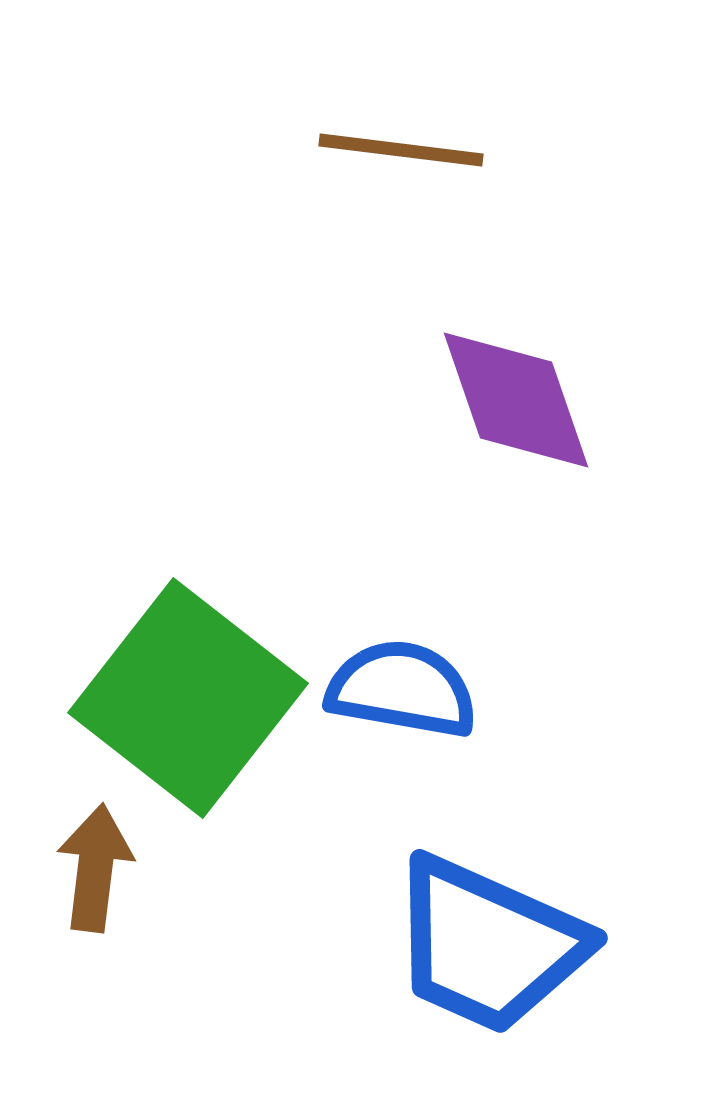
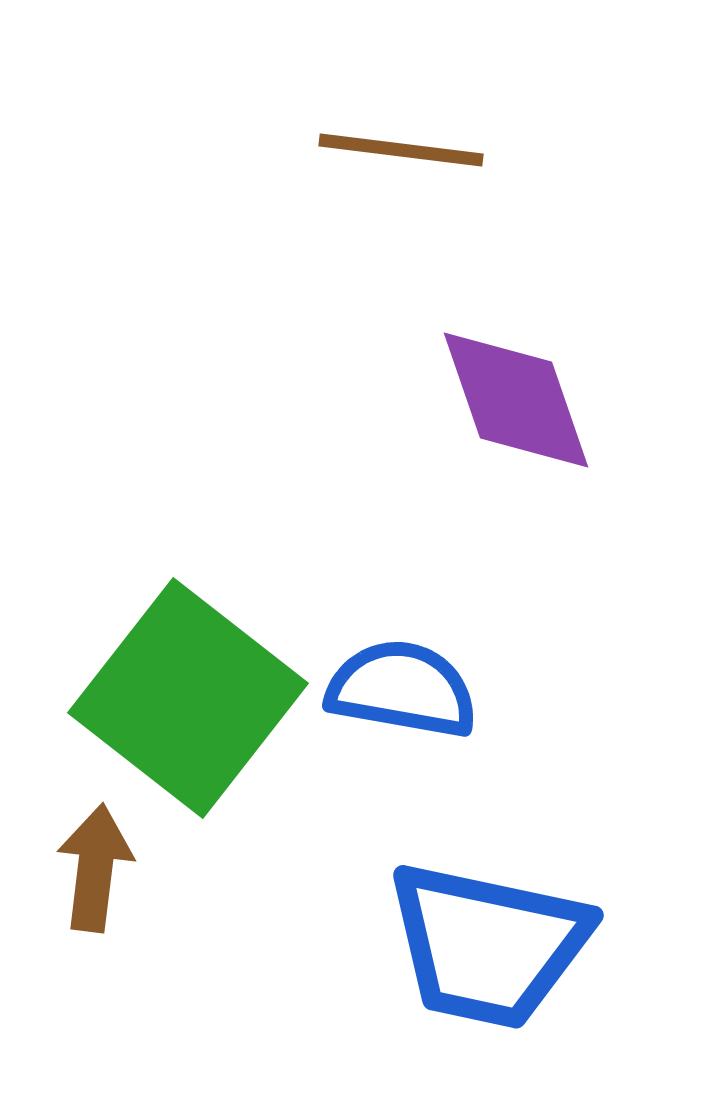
blue trapezoid: rotated 12 degrees counterclockwise
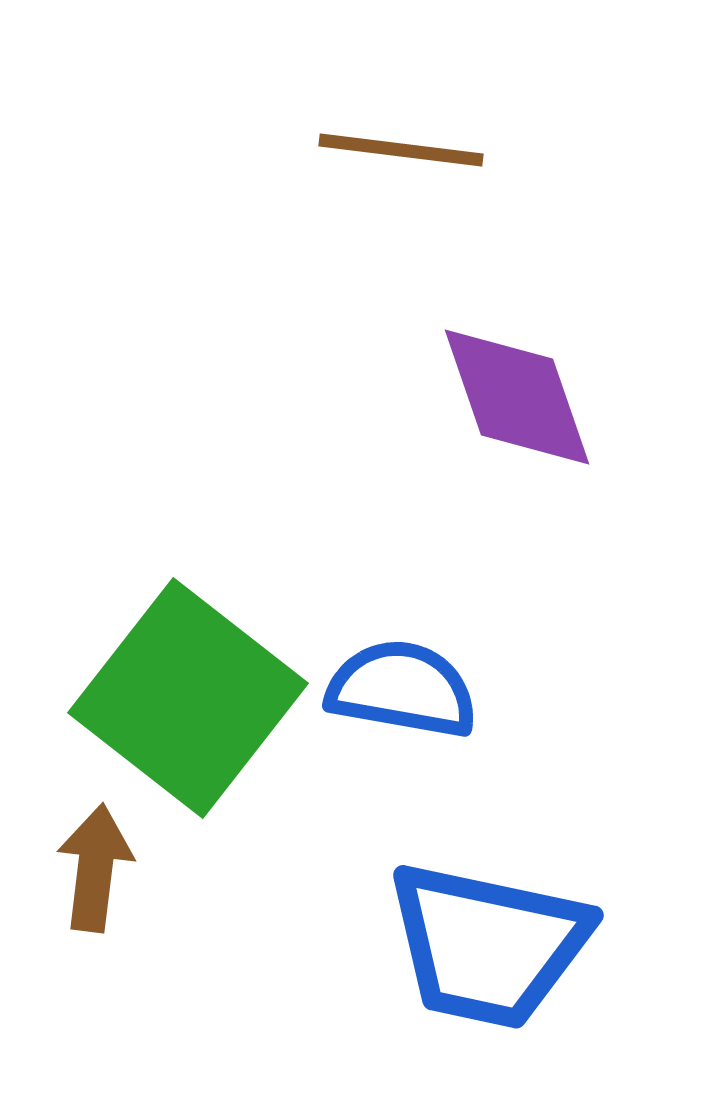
purple diamond: moved 1 px right, 3 px up
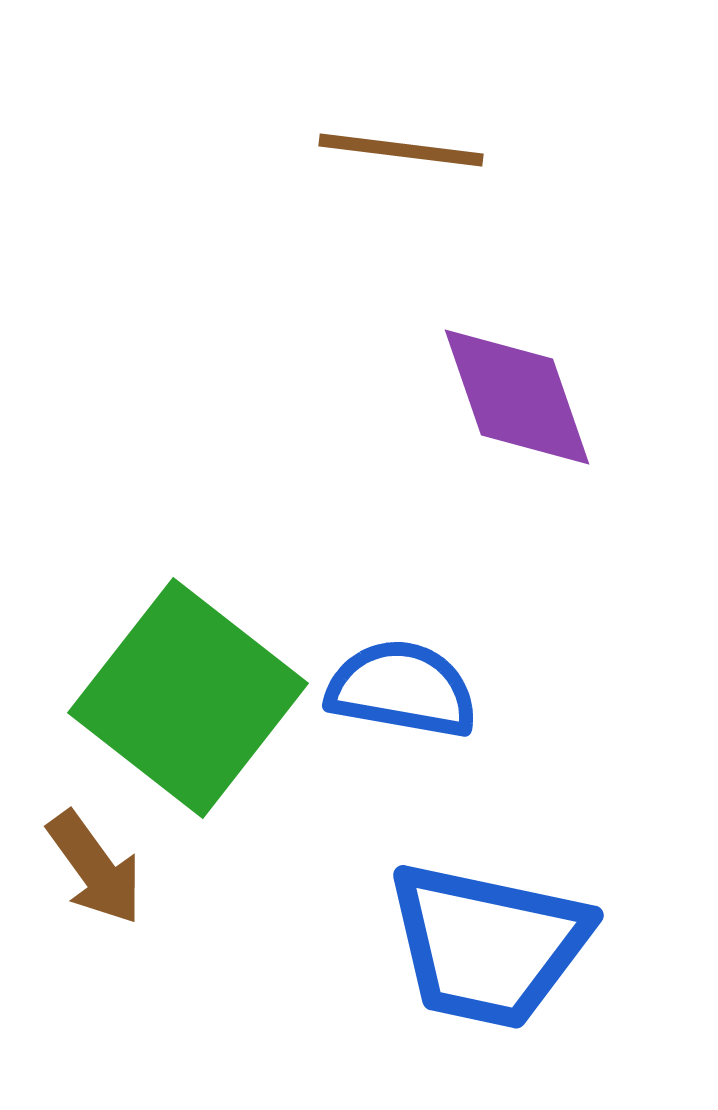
brown arrow: rotated 137 degrees clockwise
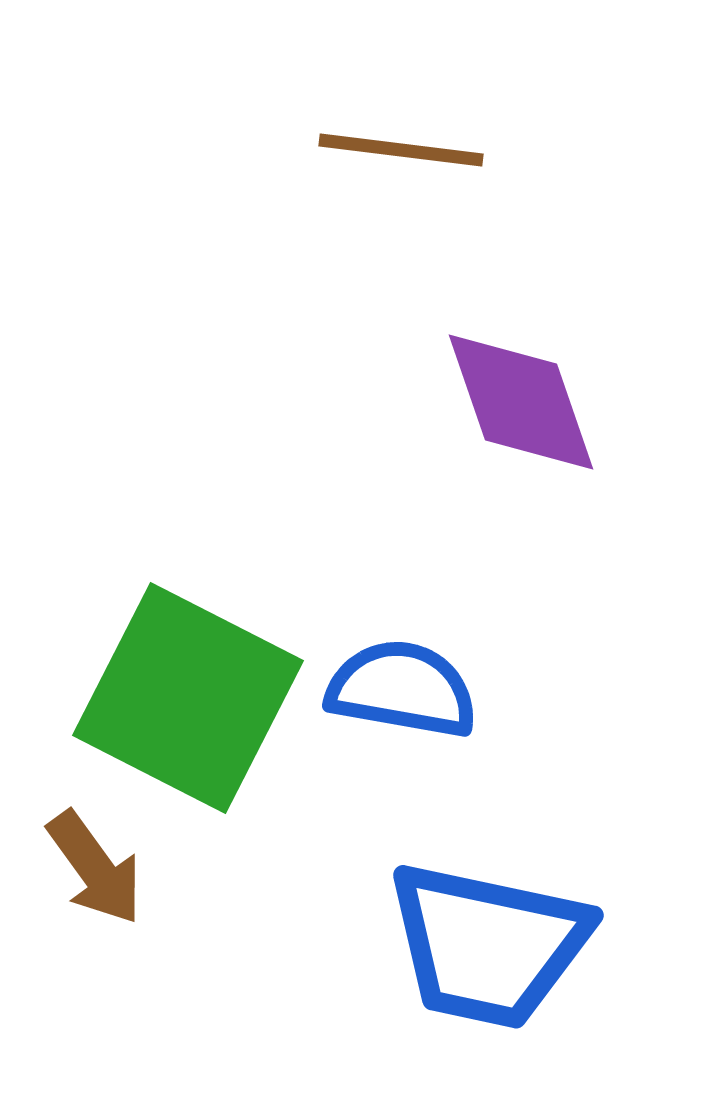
purple diamond: moved 4 px right, 5 px down
green square: rotated 11 degrees counterclockwise
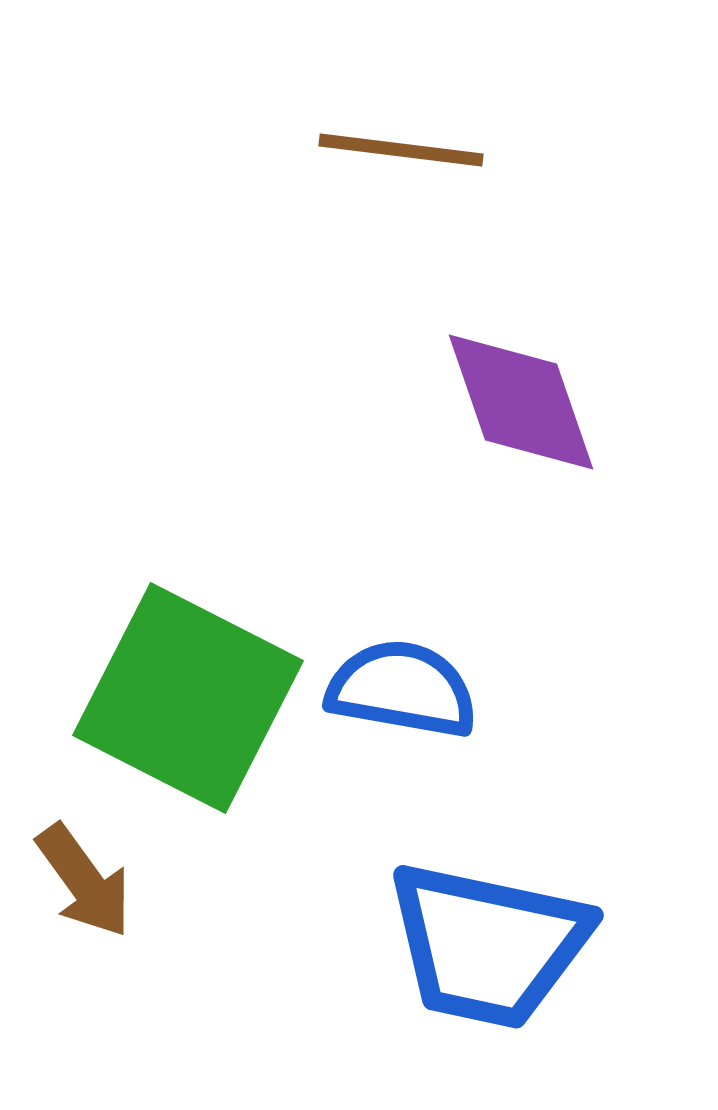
brown arrow: moved 11 px left, 13 px down
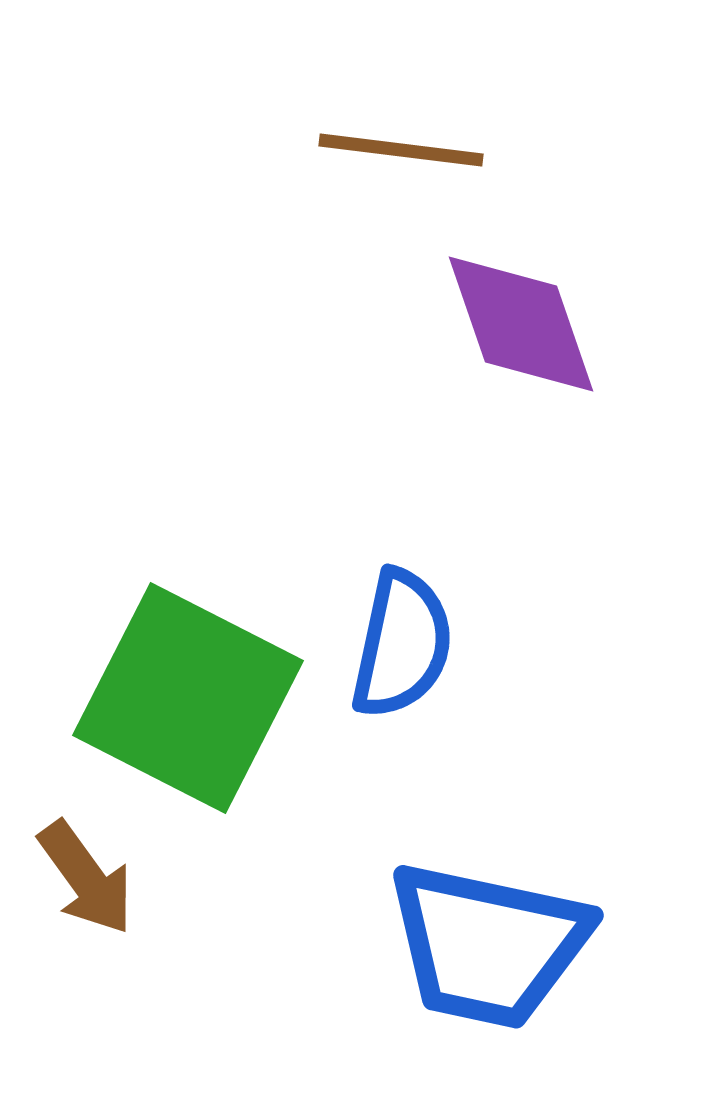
purple diamond: moved 78 px up
blue semicircle: moved 45 px up; rotated 92 degrees clockwise
brown arrow: moved 2 px right, 3 px up
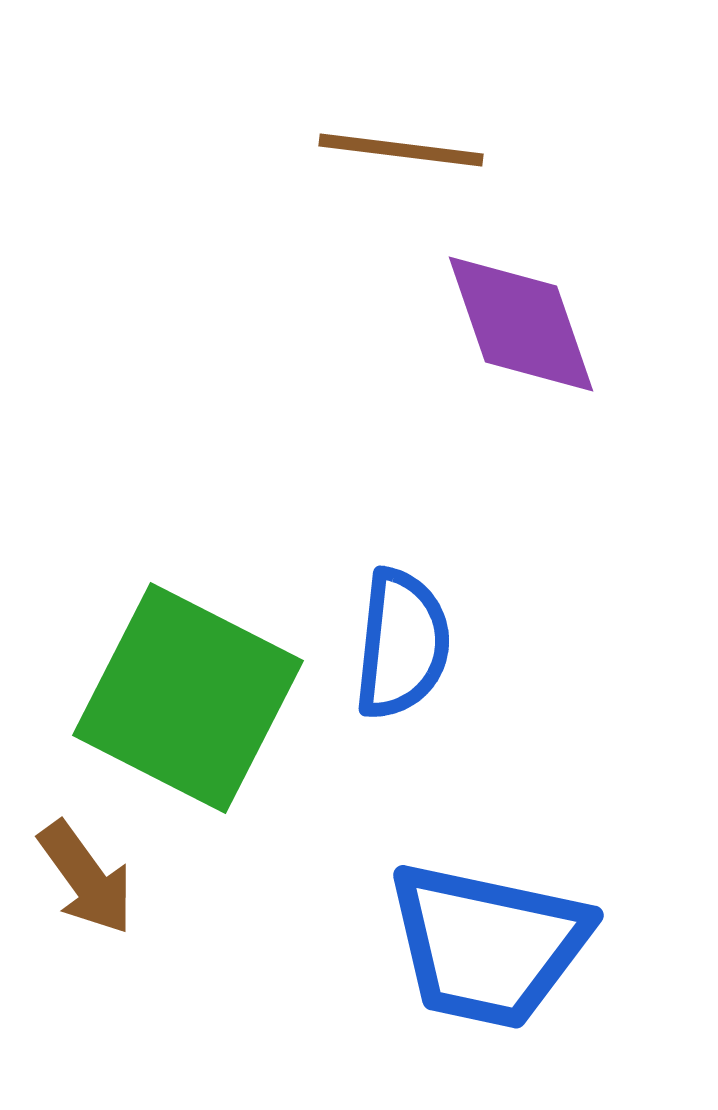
blue semicircle: rotated 6 degrees counterclockwise
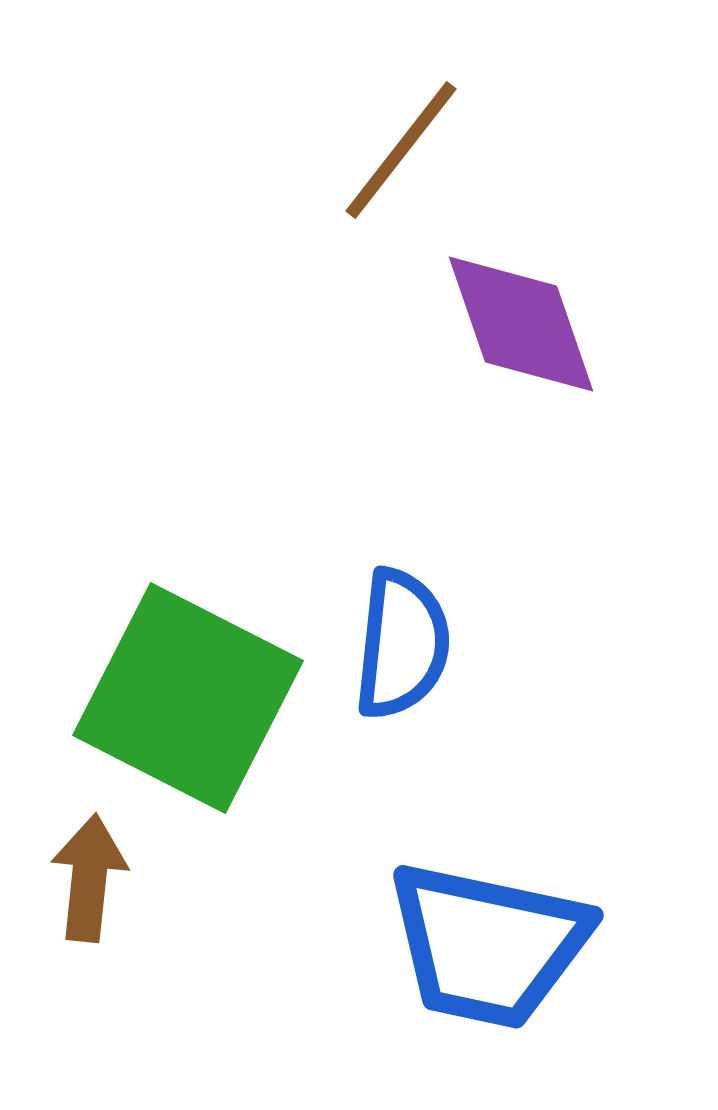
brown line: rotated 59 degrees counterclockwise
brown arrow: moved 3 px right; rotated 138 degrees counterclockwise
